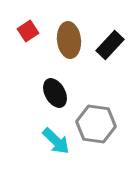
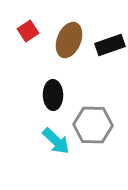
brown ellipse: rotated 28 degrees clockwise
black rectangle: rotated 28 degrees clockwise
black ellipse: moved 2 px left, 2 px down; rotated 28 degrees clockwise
gray hexagon: moved 3 px left, 1 px down; rotated 6 degrees counterclockwise
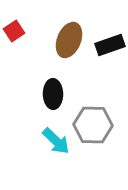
red square: moved 14 px left
black ellipse: moved 1 px up
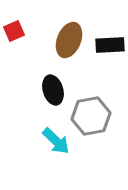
red square: rotated 10 degrees clockwise
black rectangle: rotated 16 degrees clockwise
black ellipse: moved 4 px up; rotated 16 degrees counterclockwise
gray hexagon: moved 2 px left, 9 px up; rotated 12 degrees counterclockwise
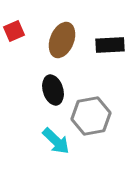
brown ellipse: moved 7 px left
